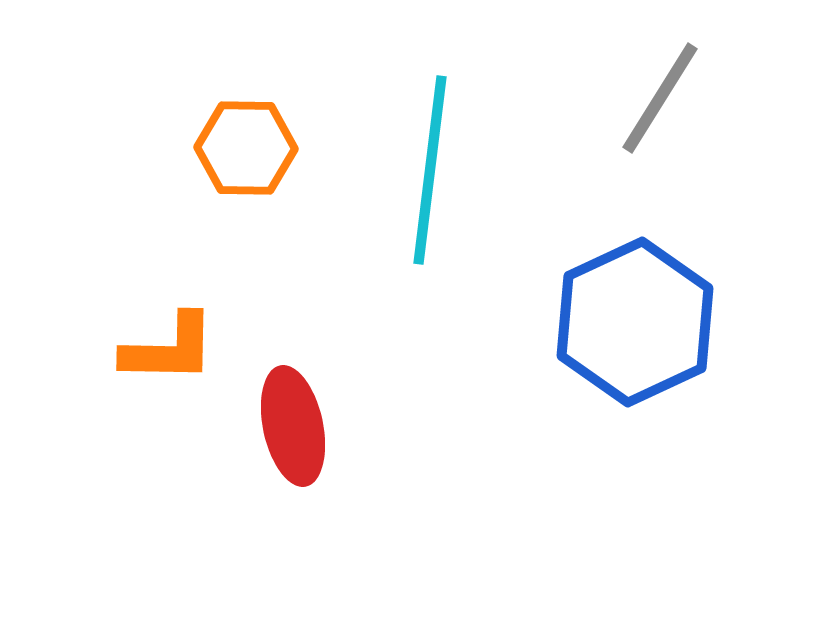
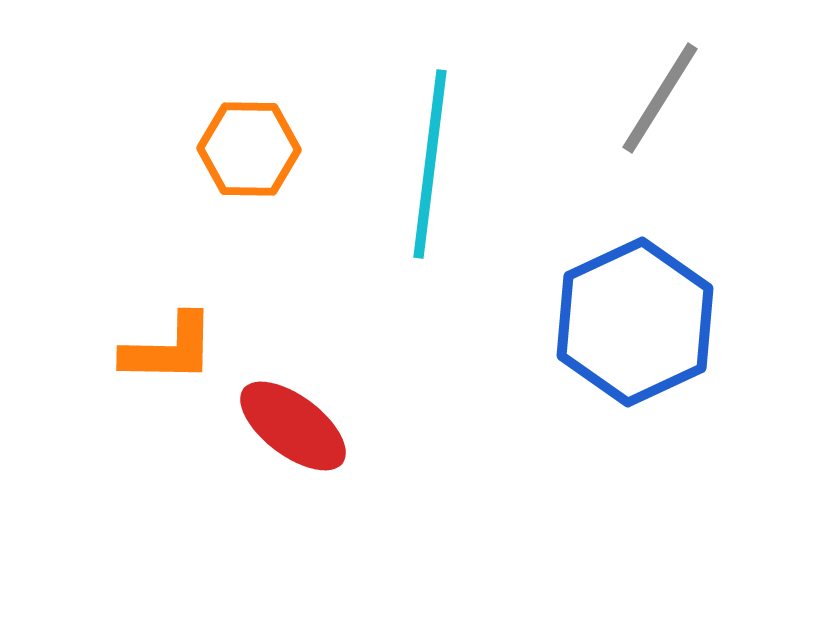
orange hexagon: moved 3 px right, 1 px down
cyan line: moved 6 px up
red ellipse: rotated 41 degrees counterclockwise
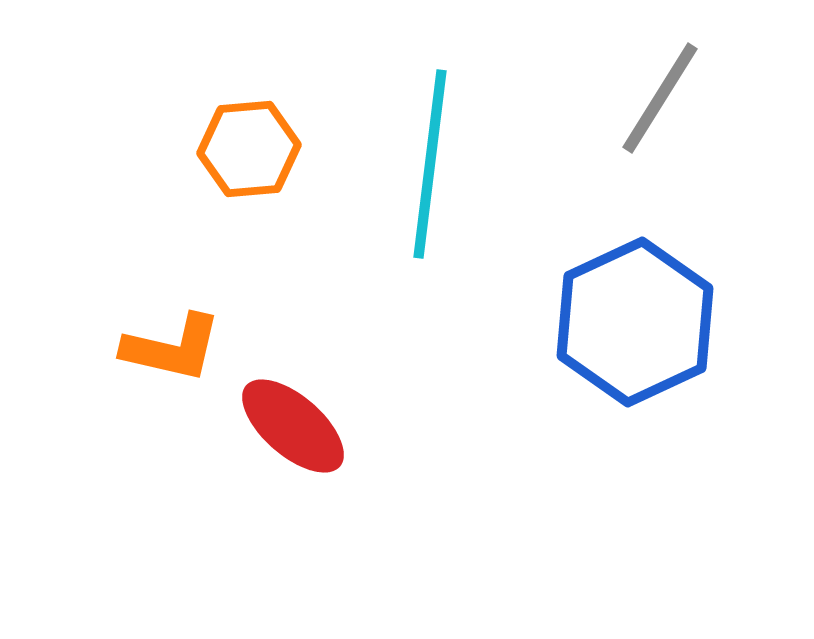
orange hexagon: rotated 6 degrees counterclockwise
orange L-shape: moved 3 px right, 1 px up; rotated 12 degrees clockwise
red ellipse: rotated 4 degrees clockwise
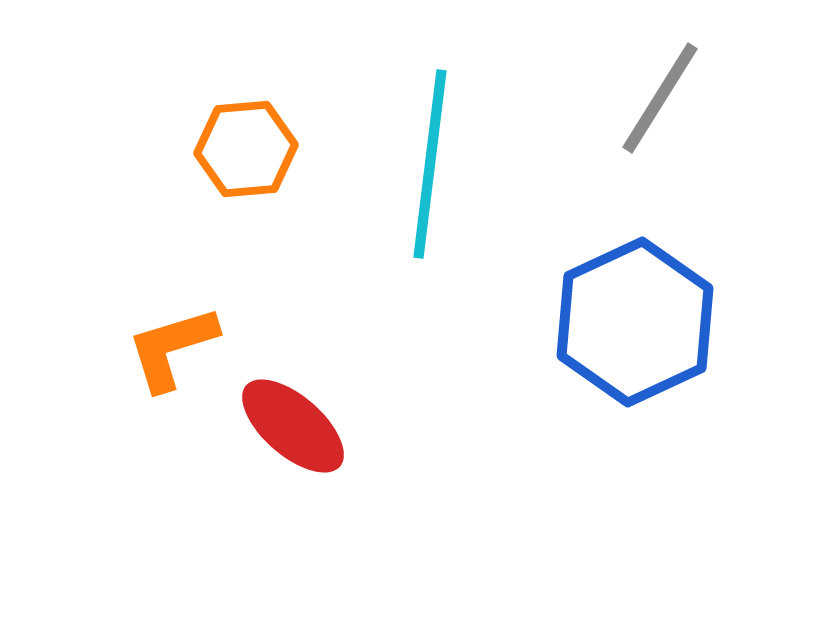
orange hexagon: moved 3 px left
orange L-shape: rotated 150 degrees clockwise
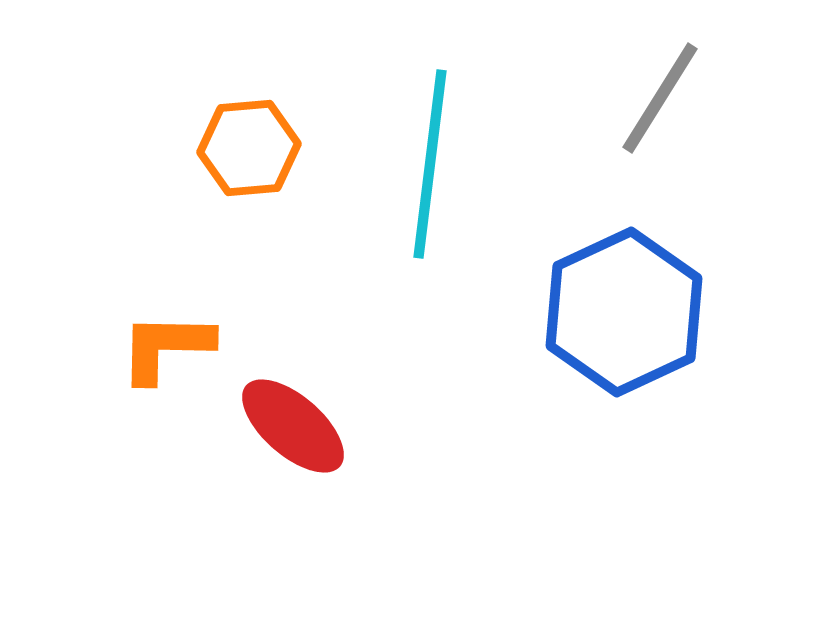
orange hexagon: moved 3 px right, 1 px up
blue hexagon: moved 11 px left, 10 px up
orange L-shape: moved 6 px left, 1 px up; rotated 18 degrees clockwise
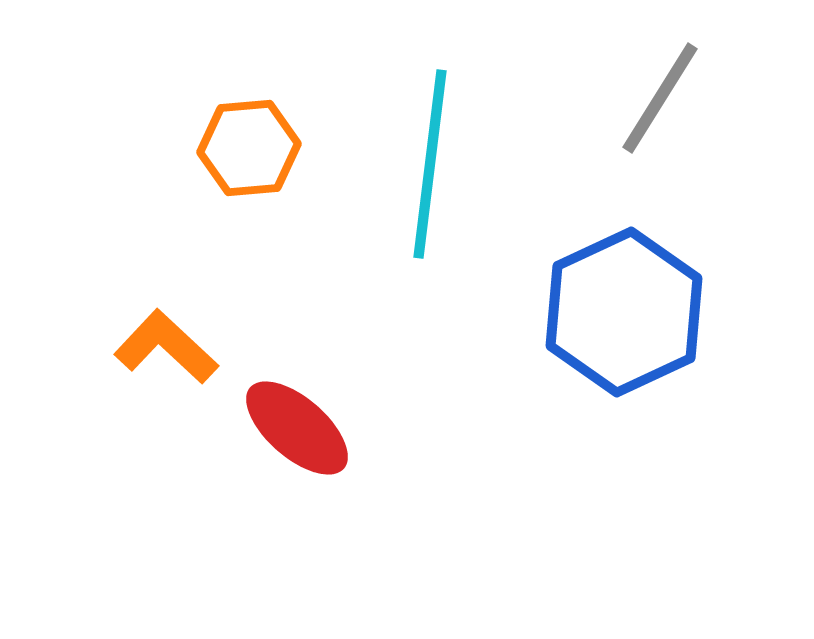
orange L-shape: rotated 42 degrees clockwise
red ellipse: moved 4 px right, 2 px down
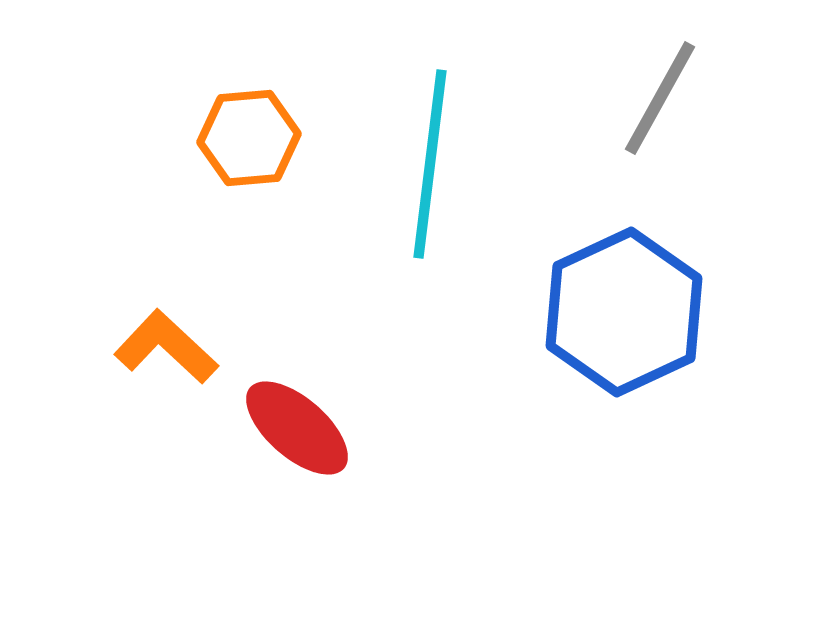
gray line: rotated 3 degrees counterclockwise
orange hexagon: moved 10 px up
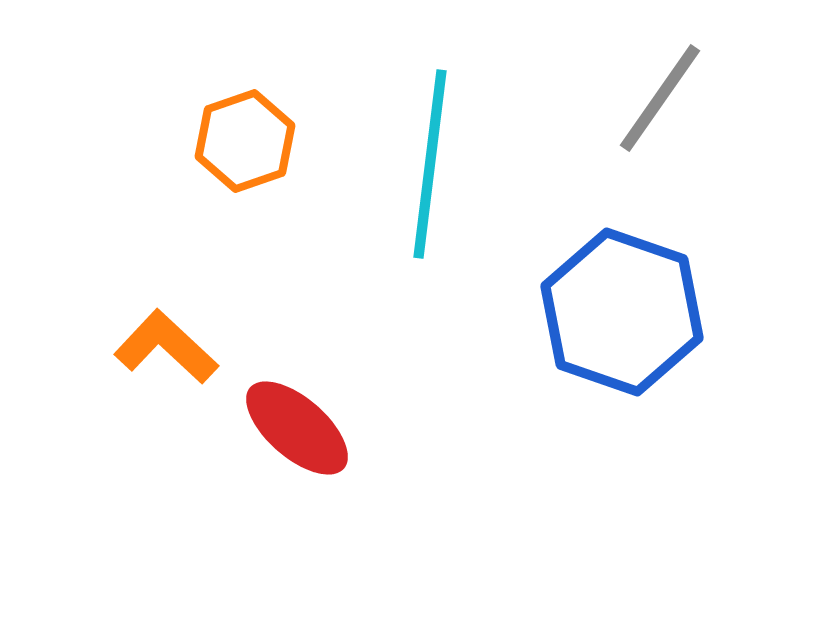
gray line: rotated 6 degrees clockwise
orange hexagon: moved 4 px left, 3 px down; rotated 14 degrees counterclockwise
blue hexagon: moved 2 px left; rotated 16 degrees counterclockwise
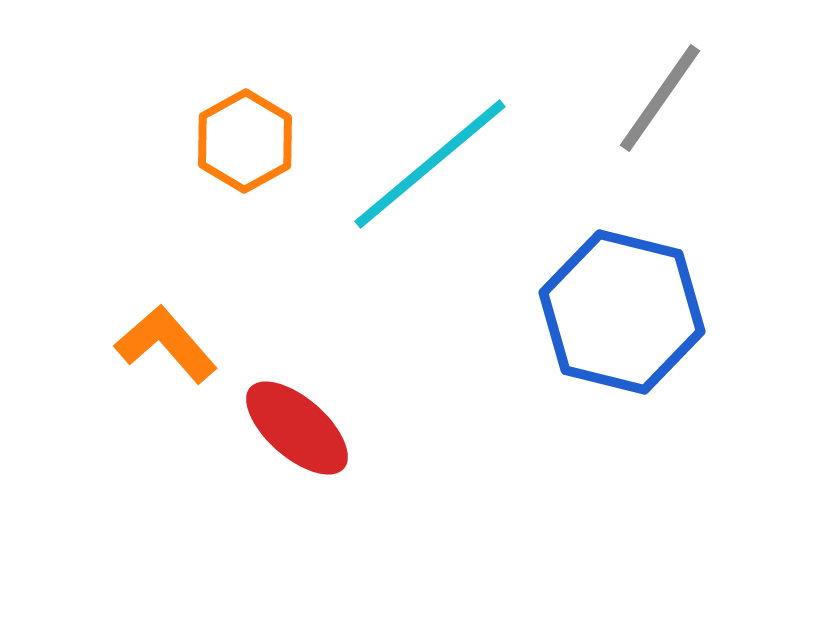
orange hexagon: rotated 10 degrees counterclockwise
cyan line: rotated 43 degrees clockwise
blue hexagon: rotated 5 degrees counterclockwise
orange L-shape: moved 3 px up; rotated 6 degrees clockwise
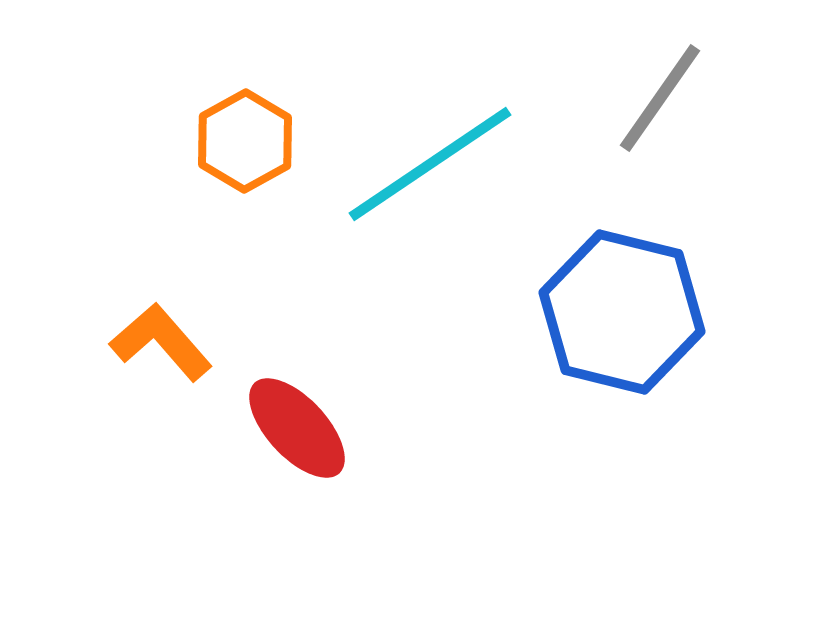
cyan line: rotated 6 degrees clockwise
orange L-shape: moved 5 px left, 2 px up
red ellipse: rotated 6 degrees clockwise
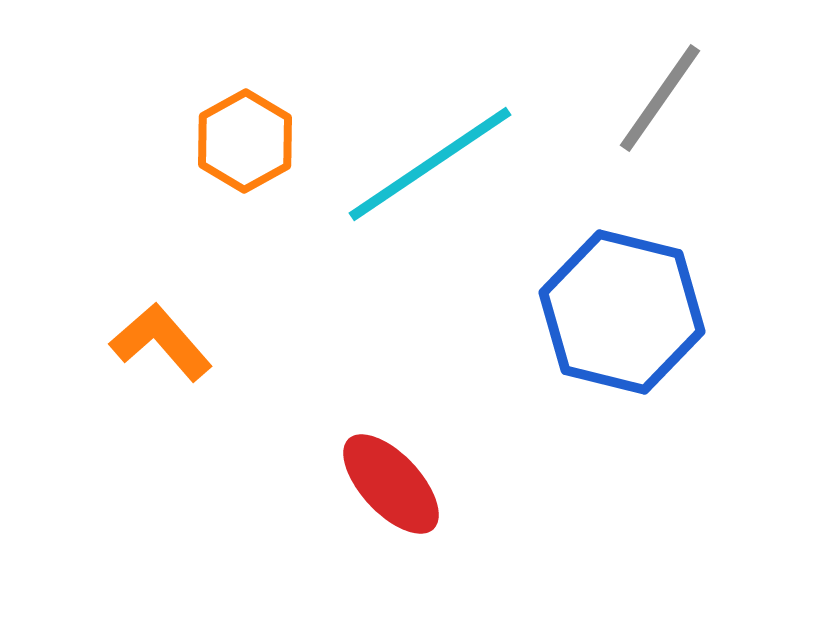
red ellipse: moved 94 px right, 56 px down
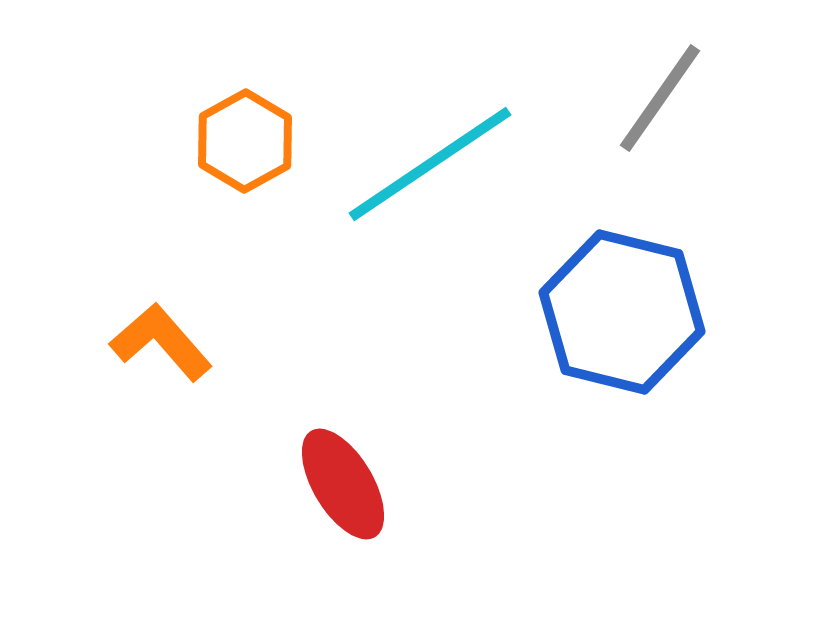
red ellipse: moved 48 px left; rotated 12 degrees clockwise
